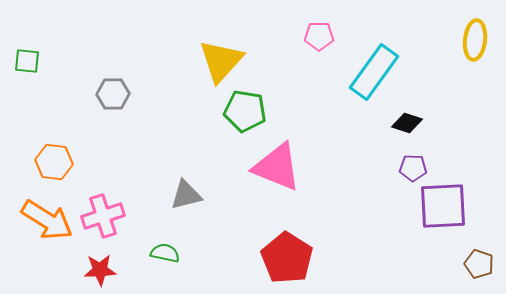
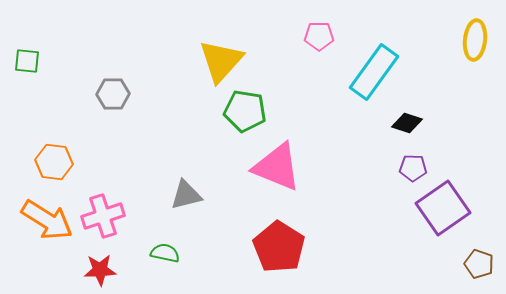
purple square: moved 2 px down; rotated 32 degrees counterclockwise
red pentagon: moved 8 px left, 11 px up
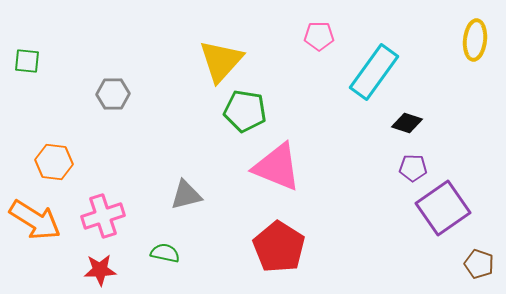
orange arrow: moved 12 px left
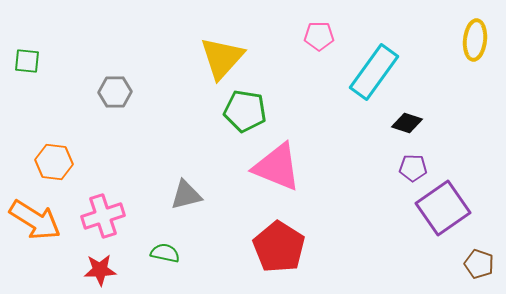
yellow triangle: moved 1 px right, 3 px up
gray hexagon: moved 2 px right, 2 px up
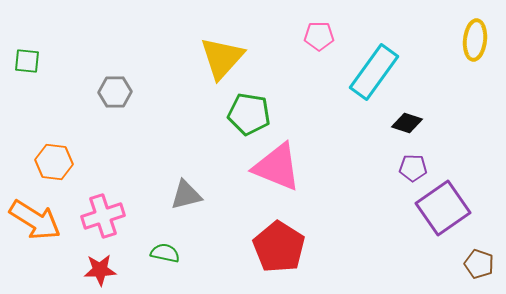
green pentagon: moved 4 px right, 3 px down
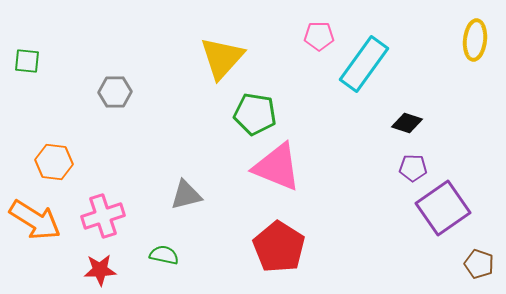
cyan rectangle: moved 10 px left, 8 px up
green pentagon: moved 6 px right
green semicircle: moved 1 px left, 2 px down
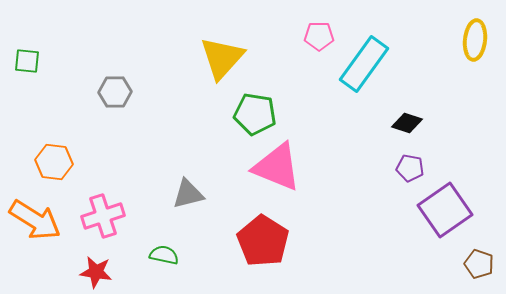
purple pentagon: moved 3 px left; rotated 8 degrees clockwise
gray triangle: moved 2 px right, 1 px up
purple square: moved 2 px right, 2 px down
red pentagon: moved 16 px left, 6 px up
red star: moved 4 px left, 2 px down; rotated 12 degrees clockwise
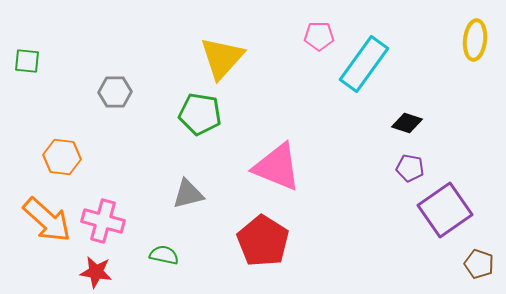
green pentagon: moved 55 px left
orange hexagon: moved 8 px right, 5 px up
pink cross: moved 5 px down; rotated 33 degrees clockwise
orange arrow: moved 12 px right; rotated 10 degrees clockwise
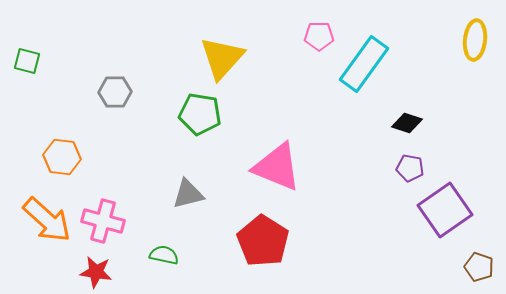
green square: rotated 8 degrees clockwise
brown pentagon: moved 3 px down
